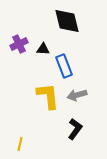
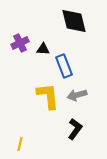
black diamond: moved 7 px right
purple cross: moved 1 px right, 1 px up
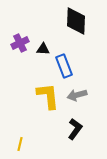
black diamond: moved 2 px right; rotated 16 degrees clockwise
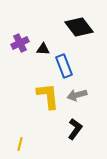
black diamond: moved 3 px right, 6 px down; rotated 40 degrees counterclockwise
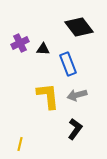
blue rectangle: moved 4 px right, 2 px up
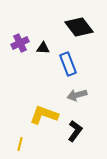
black triangle: moved 1 px up
yellow L-shape: moved 4 px left, 19 px down; rotated 64 degrees counterclockwise
black L-shape: moved 2 px down
